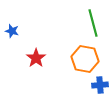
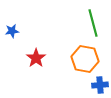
blue star: rotated 24 degrees counterclockwise
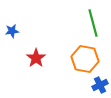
blue cross: rotated 21 degrees counterclockwise
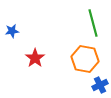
red star: moved 1 px left
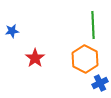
green line: moved 2 px down; rotated 12 degrees clockwise
orange hexagon: rotated 16 degrees clockwise
blue cross: moved 2 px up
